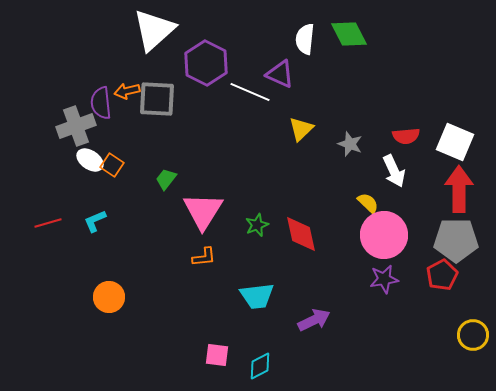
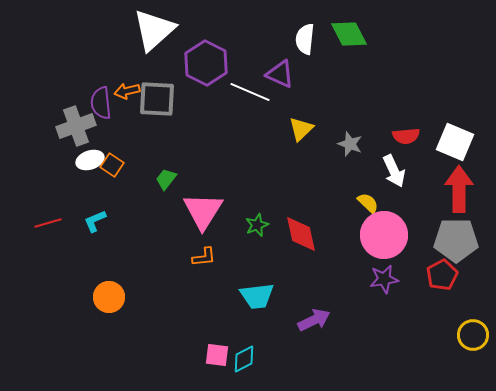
white ellipse: rotated 52 degrees counterclockwise
cyan diamond: moved 16 px left, 7 px up
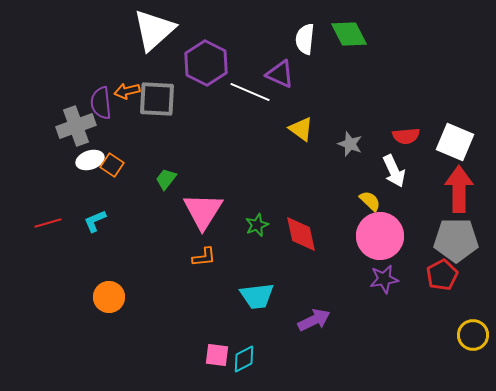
yellow triangle: rotated 40 degrees counterclockwise
yellow semicircle: moved 2 px right, 2 px up
pink circle: moved 4 px left, 1 px down
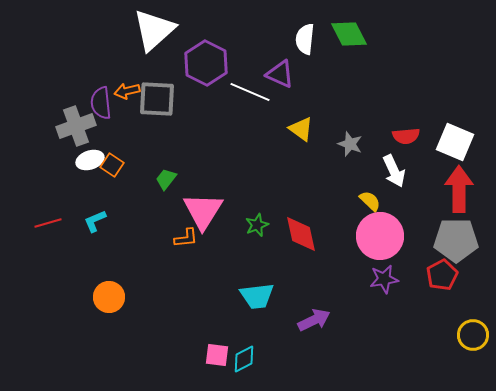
orange L-shape: moved 18 px left, 19 px up
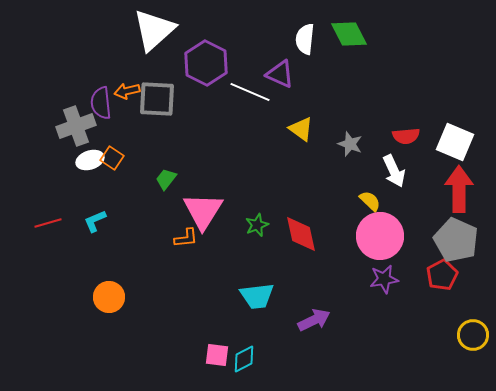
orange square: moved 7 px up
gray pentagon: rotated 24 degrees clockwise
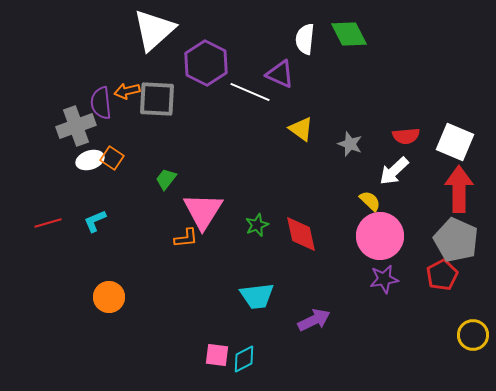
white arrow: rotated 72 degrees clockwise
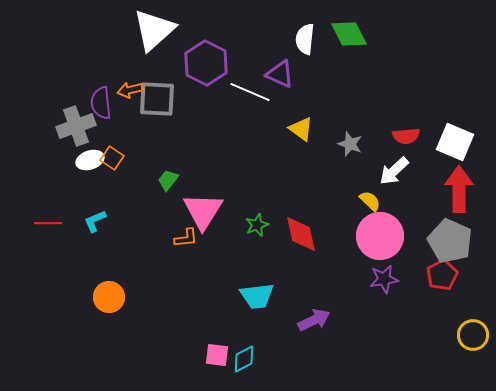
orange arrow: moved 3 px right, 1 px up
green trapezoid: moved 2 px right, 1 px down
red line: rotated 16 degrees clockwise
gray pentagon: moved 6 px left, 1 px down
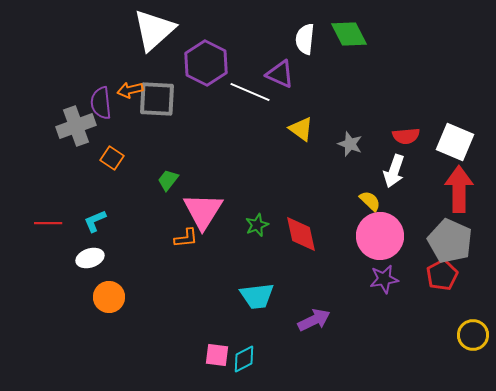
white ellipse: moved 98 px down
white arrow: rotated 28 degrees counterclockwise
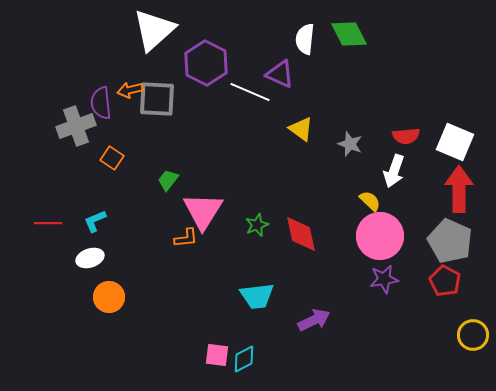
red pentagon: moved 3 px right, 6 px down; rotated 16 degrees counterclockwise
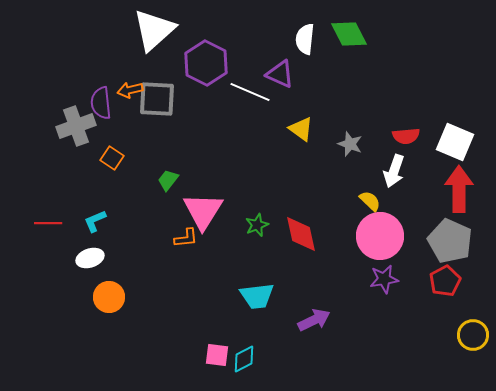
red pentagon: rotated 16 degrees clockwise
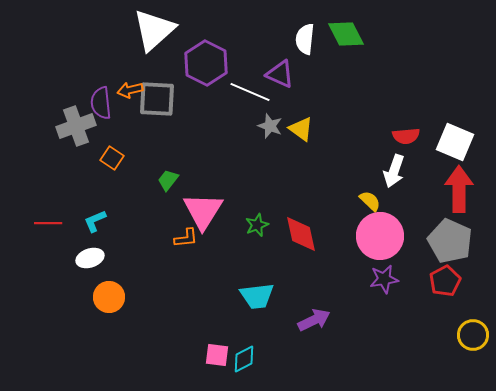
green diamond: moved 3 px left
gray star: moved 80 px left, 18 px up
